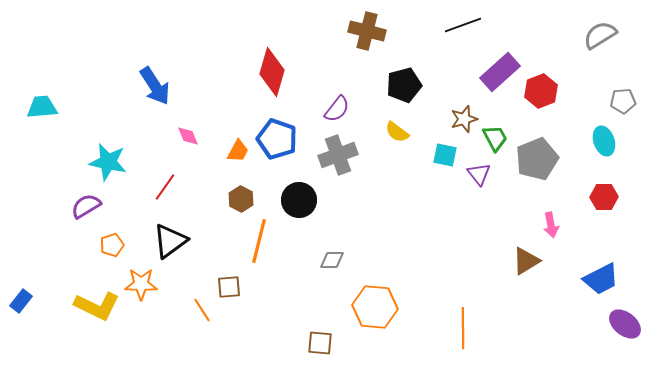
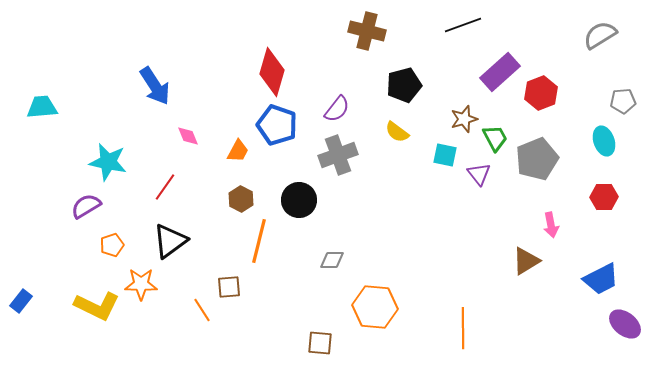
red hexagon at (541, 91): moved 2 px down
blue pentagon at (277, 139): moved 14 px up
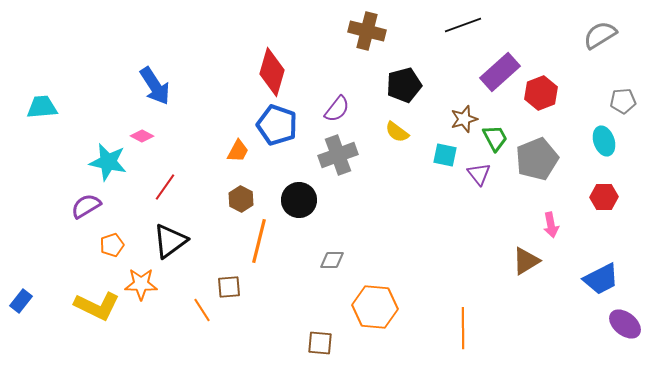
pink diamond at (188, 136): moved 46 px left; rotated 40 degrees counterclockwise
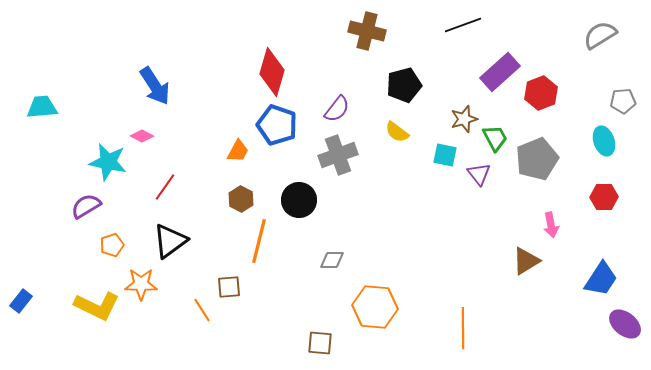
blue trapezoid at (601, 279): rotated 30 degrees counterclockwise
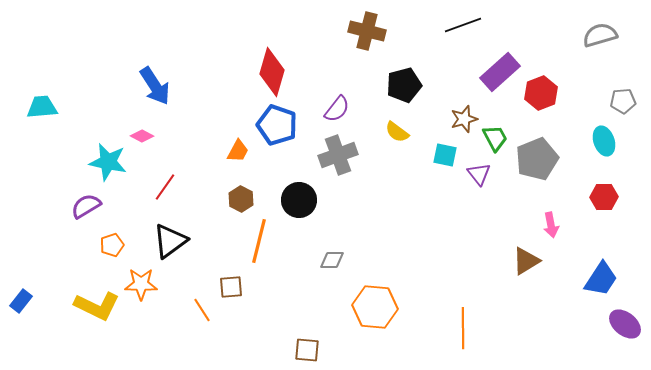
gray semicircle at (600, 35): rotated 16 degrees clockwise
brown square at (229, 287): moved 2 px right
brown square at (320, 343): moved 13 px left, 7 px down
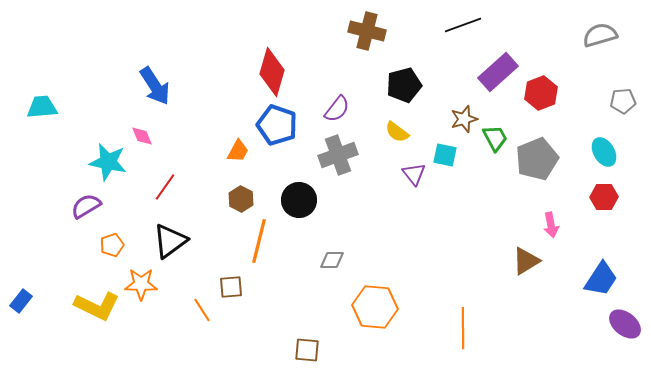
purple rectangle at (500, 72): moved 2 px left
pink diamond at (142, 136): rotated 40 degrees clockwise
cyan ellipse at (604, 141): moved 11 px down; rotated 12 degrees counterclockwise
purple triangle at (479, 174): moved 65 px left
